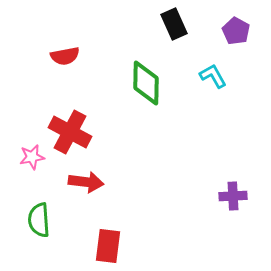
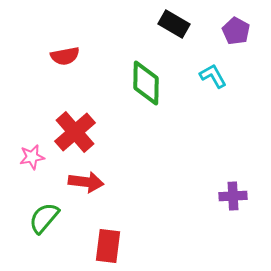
black rectangle: rotated 36 degrees counterclockwise
red cross: moved 5 px right; rotated 21 degrees clockwise
green semicircle: moved 5 px right, 2 px up; rotated 44 degrees clockwise
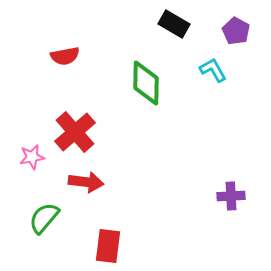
cyan L-shape: moved 6 px up
purple cross: moved 2 px left
